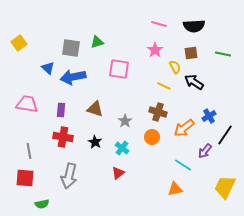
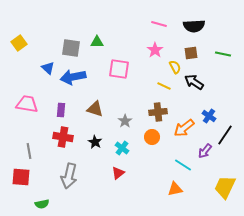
green triangle: rotated 16 degrees clockwise
brown cross: rotated 24 degrees counterclockwise
blue cross: rotated 24 degrees counterclockwise
red square: moved 4 px left, 1 px up
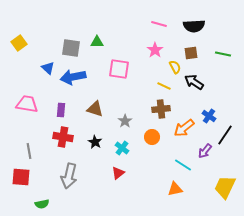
brown cross: moved 3 px right, 3 px up
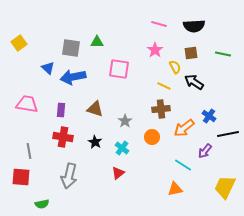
black line: moved 3 px right, 1 px up; rotated 45 degrees clockwise
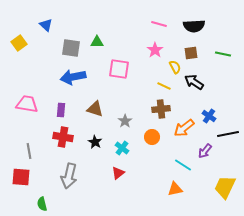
blue triangle: moved 2 px left, 43 px up
green semicircle: rotated 88 degrees clockwise
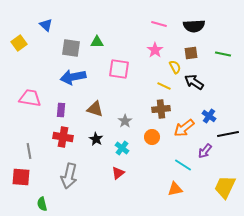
pink trapezoid: moved 3 px right, 6 px up
black star: moved 1 px right, 3 px up
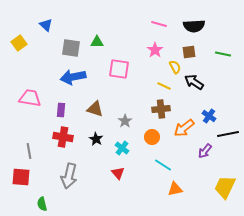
brown square: moved 2 px left, 1 px up
cyan line: moved 20 px left
red triangle: rotated 32 degrees counterclockwise
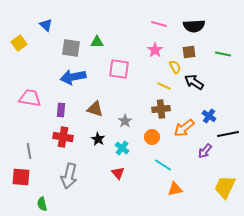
black star: moved 2 px right
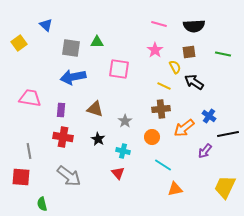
cyan cross: moved 1 px right, 3 px down; rotated 24 degrees counterclockwise
gray arrow: rotated 65 degrees counterclockwise
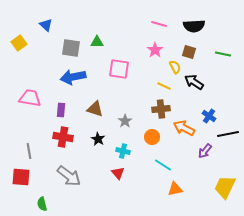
brown square: rotated 24 degrees clockwise
orange arrow: rotated 65 degrees clockwise
